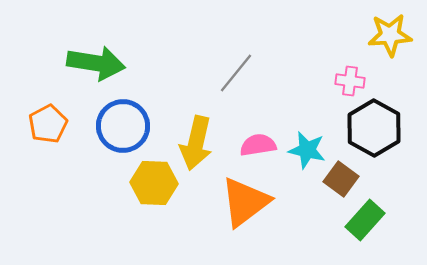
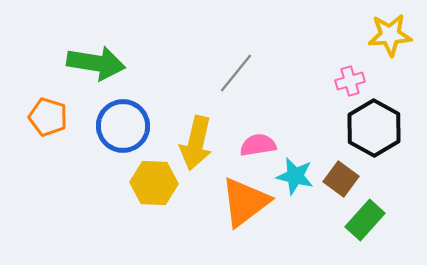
pink cross: rotated 24 degrees counterclockwise
orange pentagon: moved 7 px up; rotated 27 degrees counterclockwise
cyan star: moved 12 px left, 26 px down
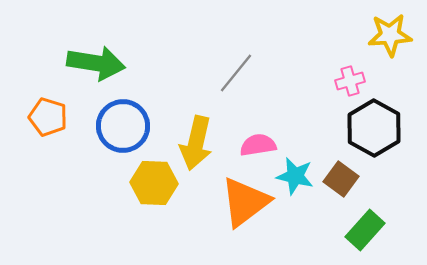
green rectangle: moved 10 px down
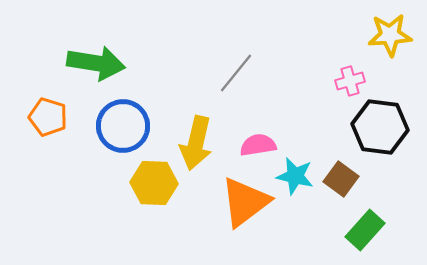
black hexagon: moved 6 px right, 1 px up; rotated 22 degrees counterclockwise
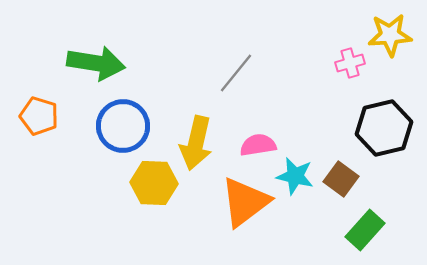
pink cross: moved 18 px up
orange pentagon: moved 9 px left, 1 px up
black hexagon: moved 4 px right, 1 px down; rotated 20 degrees counterclockwise
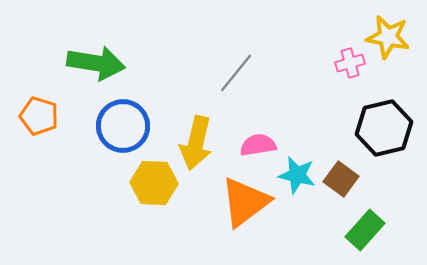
yellow star: moved 2 px left, 2 px down; rotated 15 degrees clockwise
cyan star: moved 2 px right, 1 px up
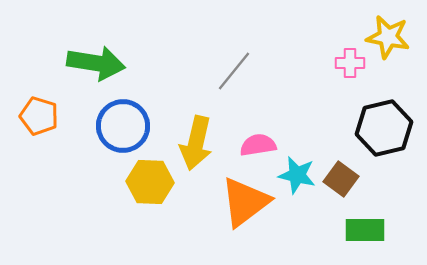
pink cross: rotated 16 degrees clockwise
gray line: moved 2 px left, 2 px up
yellow hexagon: moved 4 px left, 1 px up
green rectangle: rotated 48 degrees clockwise
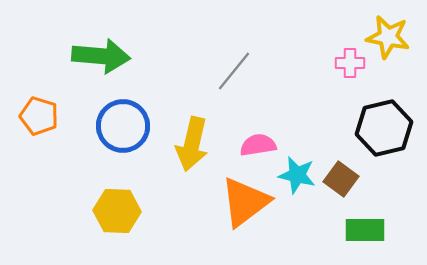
green arrow: moved 5 px right, 7 px up; rotated 4 degrees counterclockwise
yellow arrow: moved 4 px left, 1 px down
yellow hexagon: moved 33 px left, 29 px down
